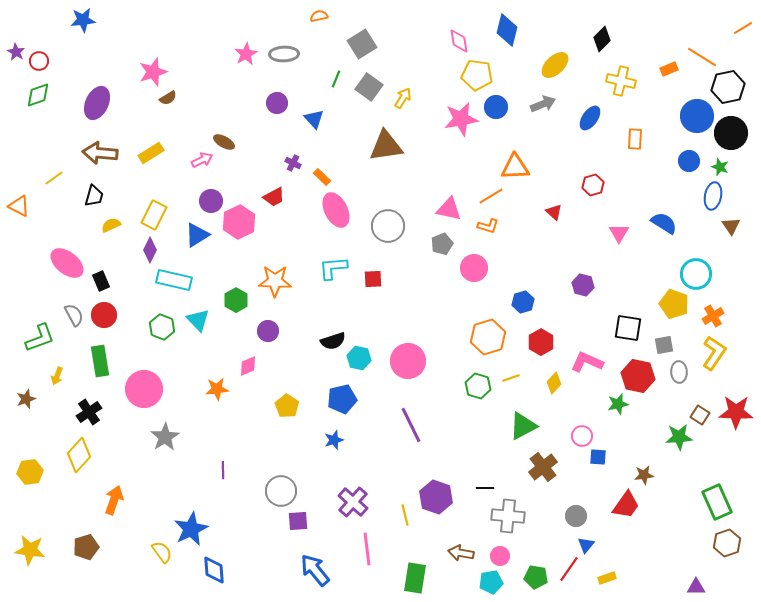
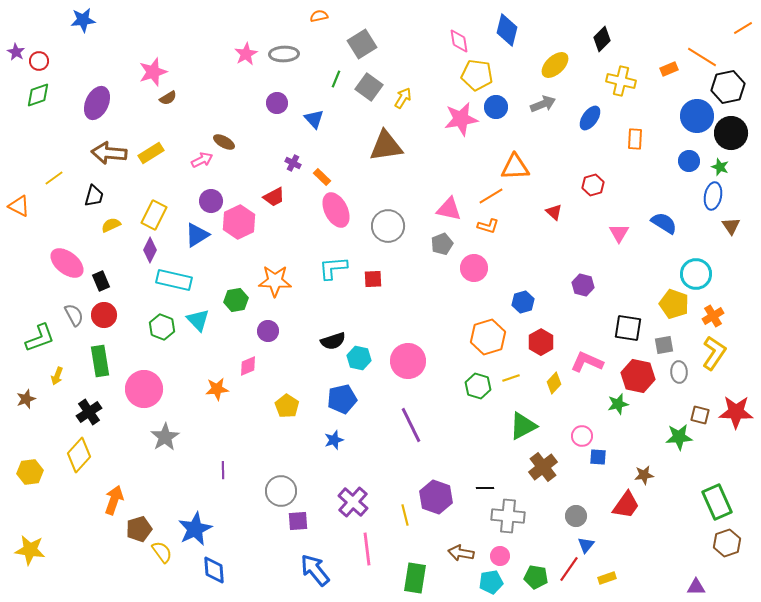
brown arrow at (100, 153): moved 9 px right
green hexagon at (236, 300): rotated 20 degrees clockwise
brown square at (700, 415): rotated 18 degrees counterclockwise
blue star at (191, 529): moved 4 px right
brown pentagon at (86, 547): moved 53 px right, 18 px up
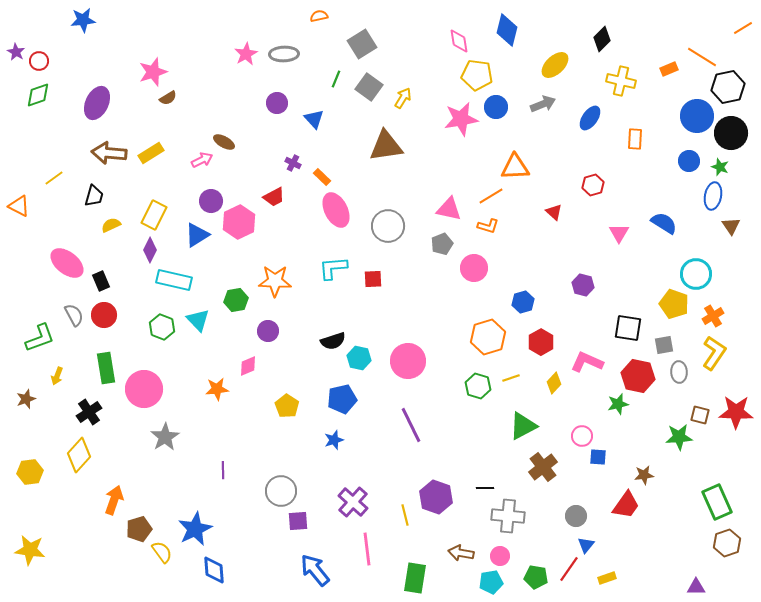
green rectangle at (100, 361): moved 6 px right, 7 px down
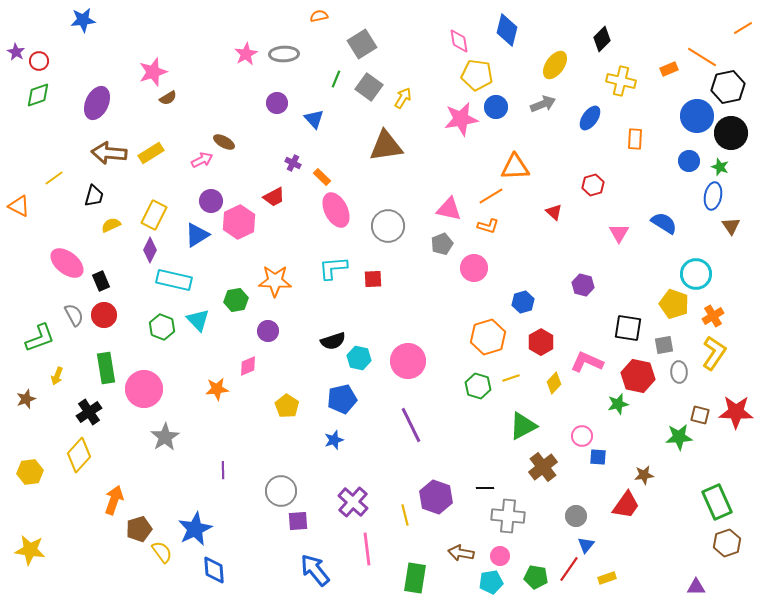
yellow ellipse at (555, 65): rotated 12 degrees counterclockwise
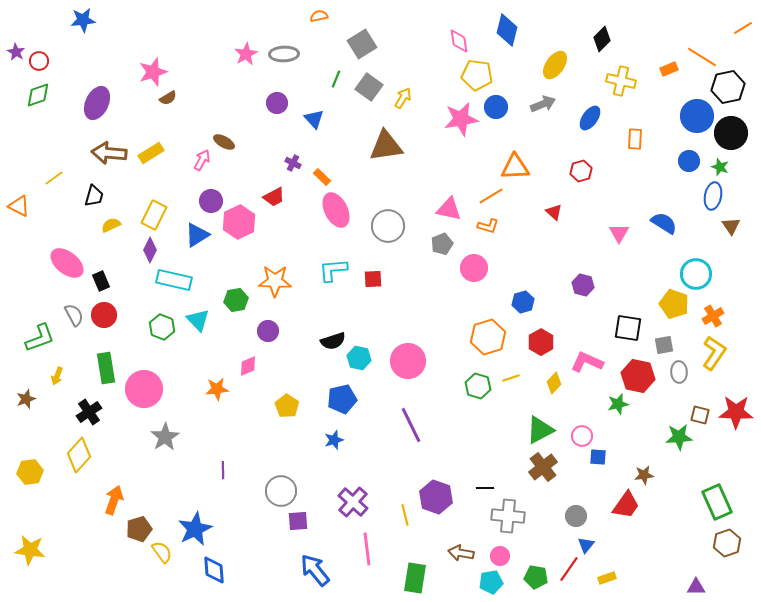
pink arrow at (202, 160): rotated 35 degrees counterclockwise
red hexagon at (593, 185): moved 12 px left, 14 px up
cyan L-shape at (333, 268): moved 2 px down
green triangle at (523, 426): moved 17 px right, 4 px down
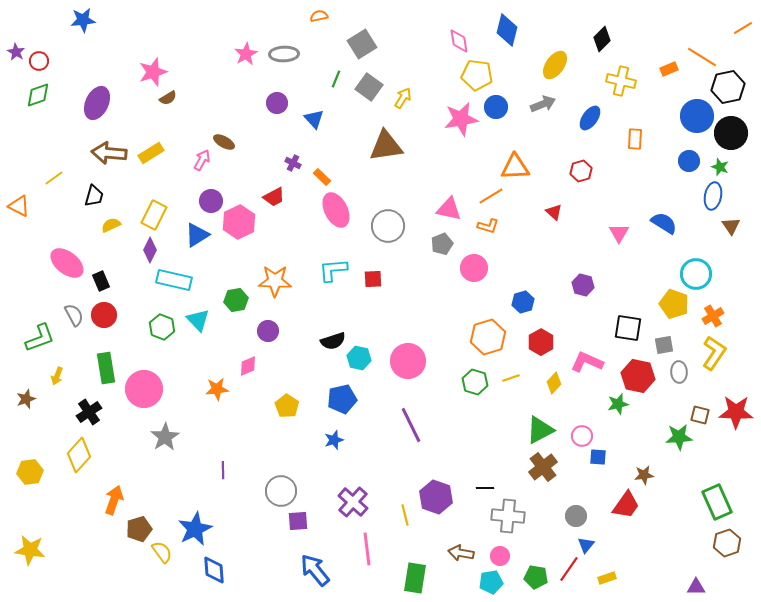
green hexagon at (478, 386): moved 3 px left, 4 px up
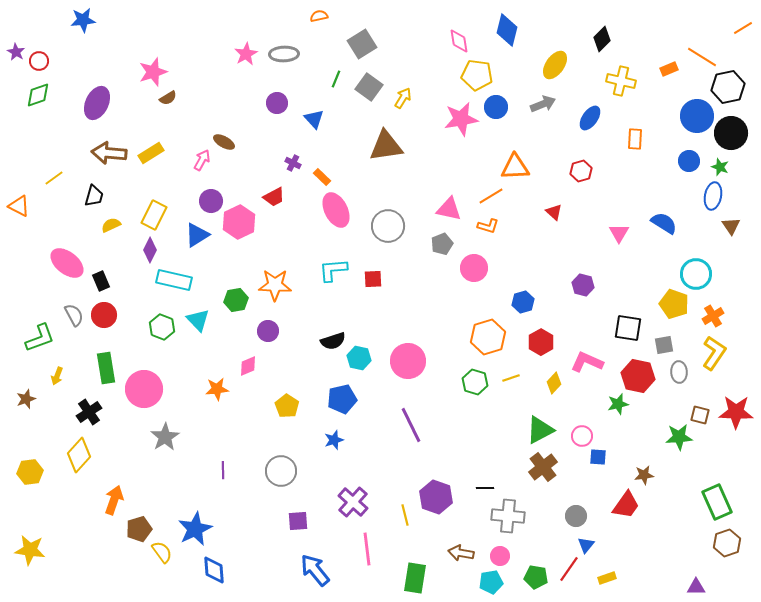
orange star at (275, 281): moved 4 px down
gray circle at (281, 491): moved 20 px up
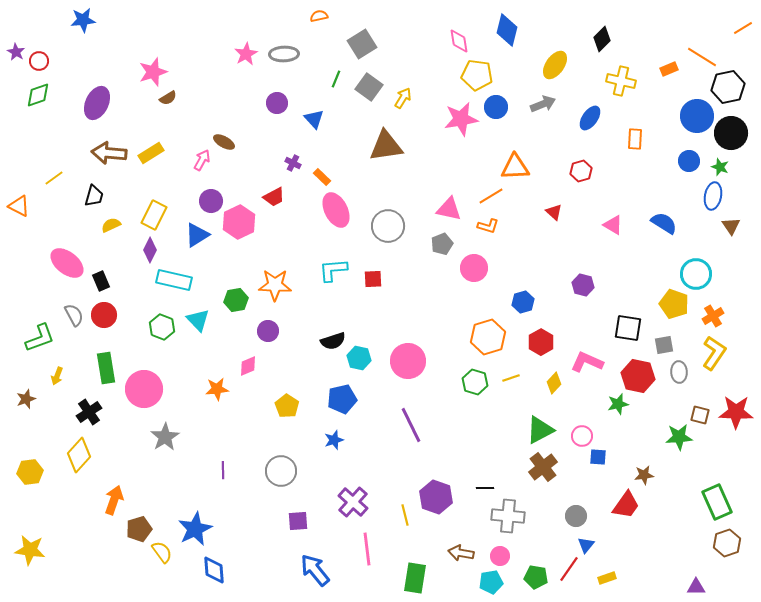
pink triangle at (619, 233): moved 6 px left, 8 px up; rotated 30 degrees counterclockwise
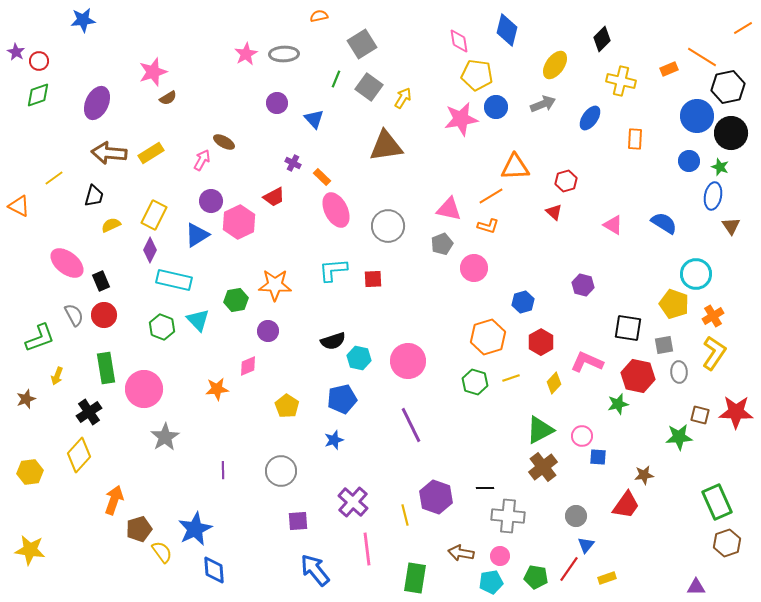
red hexagon at (581, 171): moved 15 px left, 10 px down
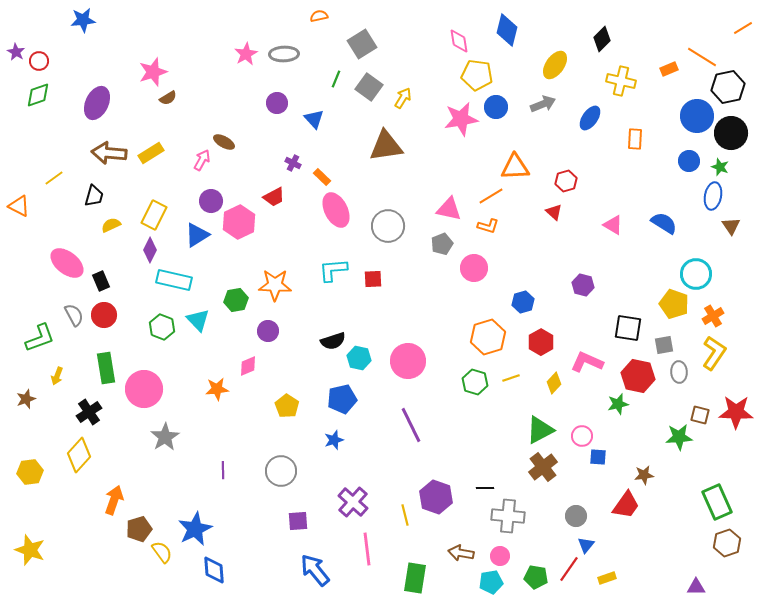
yellow star at (30, 550): rotated 12 degrees clockwise
